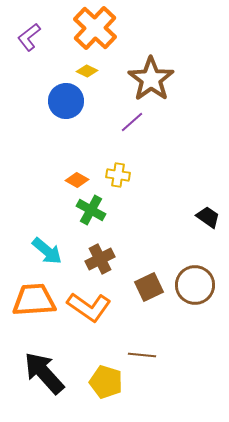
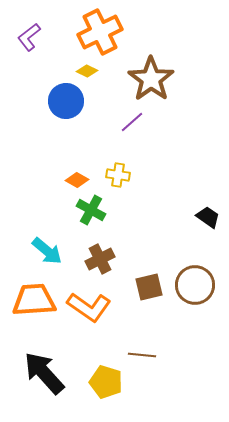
orange cross: moved 5 px right, 4 px down; rotated 21 degrees clockwise
brown square: rotated 12 degrees clockwise
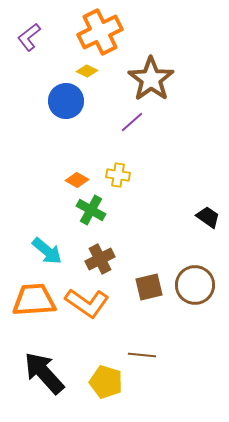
orange L-shape: moved 2 px left, 4 px up
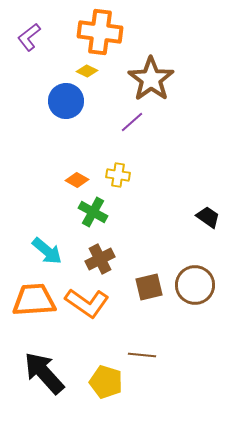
orange cross: rotated 33 degrees clockwise
green cross: moved 2 px right, 2 px down
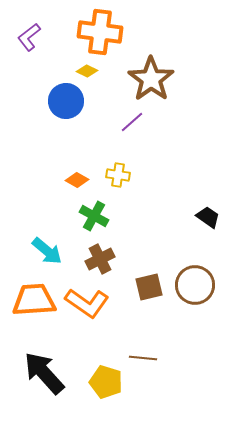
green cross: moved 1 px right, 4 px down
brown line: moved 1 px right, 3 px down
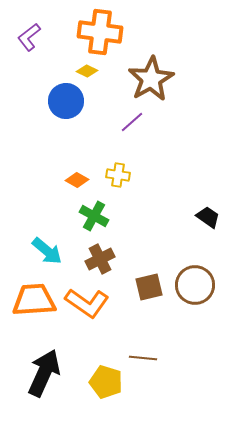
brown star: rotated 6 degrees clockwise
black arrow: rotated 66 degrees clockwise
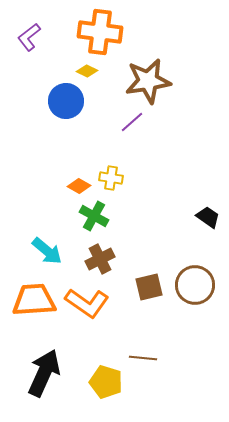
brown star: moved 3 px left, 2 px down; rotated 21 degrees clockwise
yellow cross: moved 7 px left, 3 px down
orange diamond: moved 2 px right, 6 px down
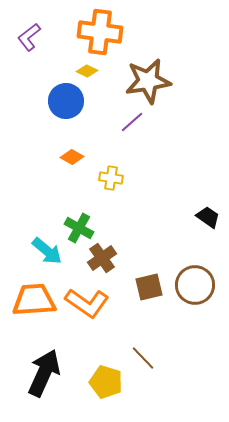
orange diamond: moved 7 px left, 29 px up
green cross: moved 15 px left, 12 px down
brown cross: moved 2 px right, 1 px up; rotated 8 degrees counterclockwise
brown line: rotated 40 degrees clockwise
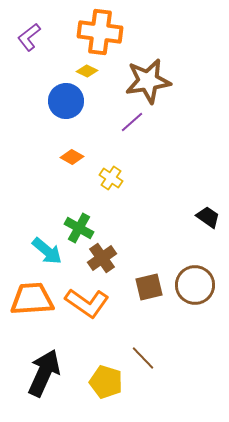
yellow cross: rotated 25 degrees clockwise
orange trapezoid: moved 2 px left, 1 px up
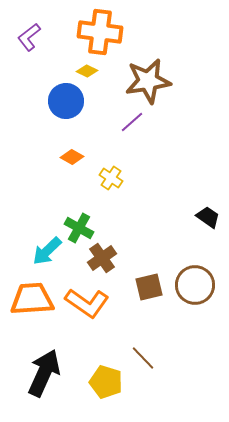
cyan arrow: rotated 96 degrees clockwise
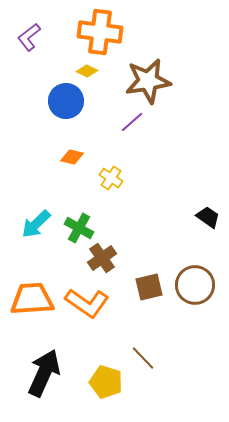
orange diamond: rotated 15 degrees counterclockwise
cyan arrow: moved 11 px left, 27 px up
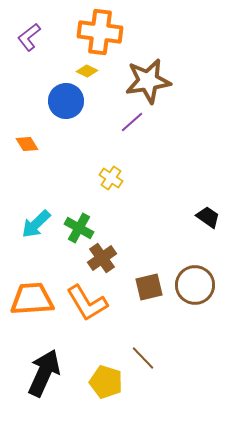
orange diamond: moved 45 px left, 13 px up; rotated 45 degrees clockwise
orange L-shape: rotated 24 degrees clockwise
